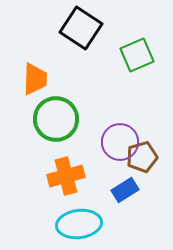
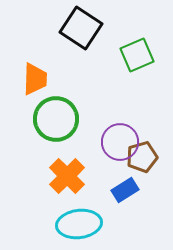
orange cross: moved 1 px right; rotated 30 degrees counterclockwise
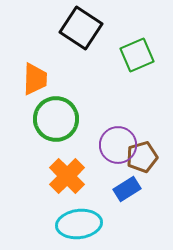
purple circle: moved 2 px left, 3 px down
blue rectangle: moved 2 px right, 1 px up
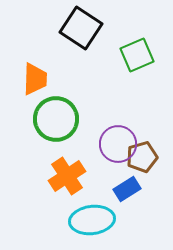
purple circle: moved 1 px up
orange cross: rotated 12 degrees clockwise
cyan ellipse: moved 13 px right, 4 px up
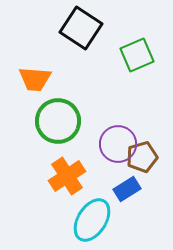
orange trapezoid: rotated 92 degrees clockwise
green circle: moved 2 px right, 2 px down
cyan ellipse: rotated 51 degrees counterclockwise
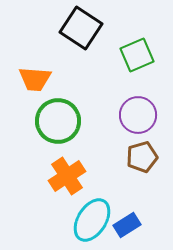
purple circle: moved 20 px right, 29 px up
blue rectangle: moved 36 px down
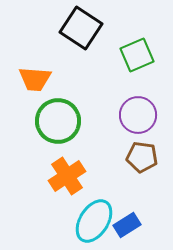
brown pentagon: rotated 24 degrees clockwise
cyan ellipse: moved 2 px right, 1 px down
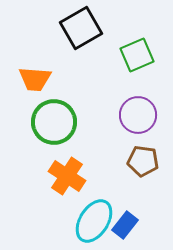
black square: rotated 27 degrees clockwise
green circle: moved 4 px left, 1 px down
brown pentagon: moved 1 px right, 4 px down
orange cross: rotated 24 degrees counterclockwise
blue rectangle: moved 2 px left; rotated 20 degrees counterclockwise
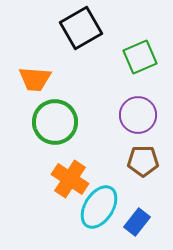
green square: moved 3 px right, 2 px down
green circle: moved 1 px right
brown pentagon: rotated 8 degrees counterclockwise
orange cross: moved 3 px right, 3 px down
cyan ellipse: moved 5 px right, 14 px up
blue rectangle: moved 12 px right, 3 px up
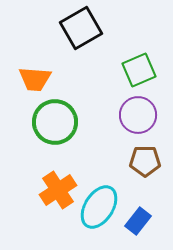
green square: moved 1 px left, 13 px down
brown pentagon: moved 2 px right
orange cross: moved 12 px left, 11 px down; rotated 24 degrees clockwise
blue rectangle: moved 1 px right, 1 px up
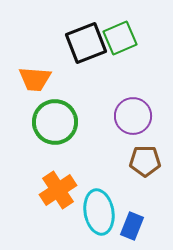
black square: moved 5 px right, 15 px down; rotated 9 degrees clockwise
green square: moved 19 px left, 32 px up
purple circle: moved 5 px left, 1 px down
cyan ellipse: moved 5 px down; rotated 42 degrees counterclockwise
blue rectangle: moved 6 px left, 5 px down; rotated 16 degrees counterclockwise
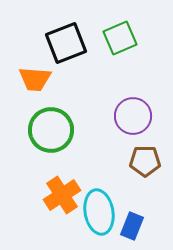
black square: moved 20 px left
green circle: moved 4 px left, 8 px down
orange cross: moved 4 px right, 5 px down
